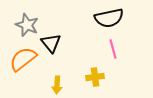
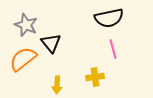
gray star: moved 1 px left
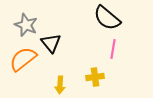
black semicircle: moved 2 px left; rotated 52 degrees clockwise
pink line: rotated 24 degrees clockwise
yellow arrow: moved 3 px right
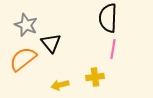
black semicircle: moved 1 px right; rotated 52 degrees clockwise
yellow arrow: rotated 72 degrees clockwise
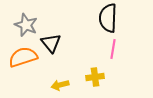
orange semicircle: moved 2 px up; rotated 20 degrees clockwise
